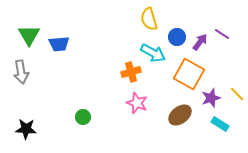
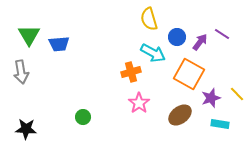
pink star: moved 2 px right; rotated 15 degrees clockwise
cyan rectangle: rotated 24 degrees counterclockwise
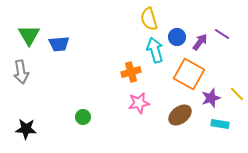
cyan arrow: moved 2 px right, 3 px up; rotated 135 degrees counterclockwise
pink star: rotated 25 degrees clockwise
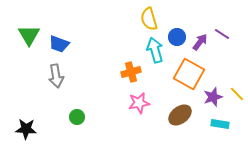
blue trapezoid: rotated 25 degrees clockwise
gray arrow: moved 35 px right, 4 px down
purple star: moved 2 px right, 1 px up
green circle: moved 6 px left
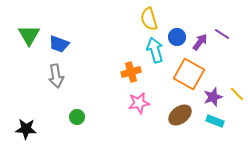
cyan rectangle: moved 5 px left, 3 px up; rotated 12 degrees clockwise
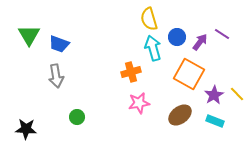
cyan arrow: moved 2 px left, 2 px up
purple star: moved 1 px right, 2 px up; rotated 12 degrees counterclockwise
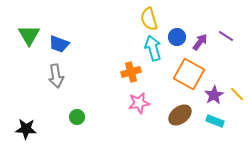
purple line: moved 4 px right, 2 px down
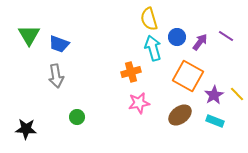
orange square: moved 1 px left, 2 px down
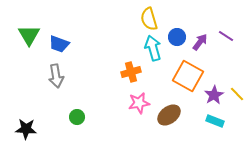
brown ellipse: moved 11 px left
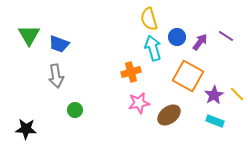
green circle: moved 2 px left, 7 px up
